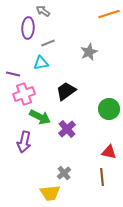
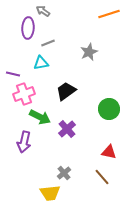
brown line: rotated 36 degrees counterclockwise
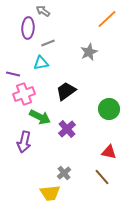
orange line: moved 2 px left, 5 px down; rotated 25 degrees counterclockwise
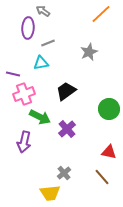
orange line: moved 6 px left, 5 px up
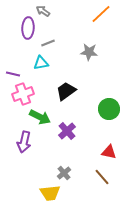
gray star: rotated 30 degrees clockwise
pink cross: moved 1 px left
purple cross: moved 2 px down
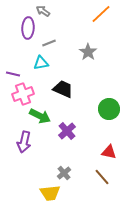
gray line: moved 1 px right
gray star: moved 1 px left; rotated 30 degrees clockwise
black trapezoid: moved 3 px left, 2 px up; rotated 60 degrees clockwise
green arrow: moved 1 px up
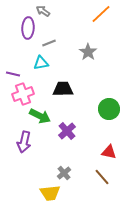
black trapezoid: rotated 25 degrees counterclockwise
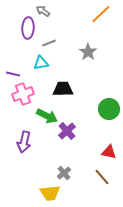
green arrow: moved 7 px right
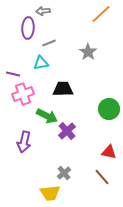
gray arrow: rotated 40 degrees counterclockwise
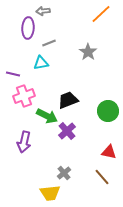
black trapezoid: moved 5 px right, 11 px down; rotated 20 degrees counterclockwise
pink cross: moved 1 px right, 2 px down
green circle: moved 1 px left, 2 px down
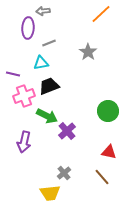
black trapezoid: moved 19 px left, 14 px up
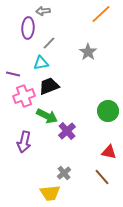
gray line: rotated 24 degrees counterclockwise
